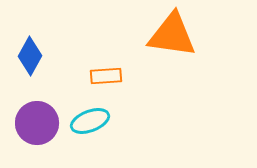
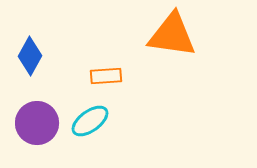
cyan ellipse: rotated 15 degrees counterclockwise
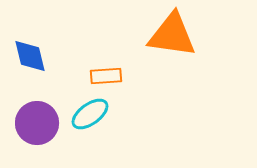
blue diamond: rotated 42 degrees counterclockwise
cyan ellipse: moved 7 px up
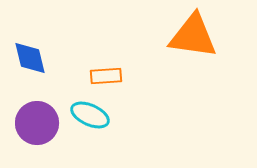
orange triangle: moved 21 px right, 1 px down
blue diamond: moved 2 px down
cyan ellipse: moved 1 px down; rotated 60 degrees clockwise
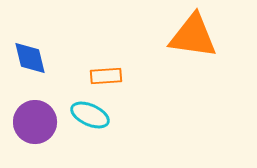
purple circle: moved 2 px left, 1 px up
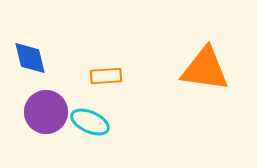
orange triangle: moved 12 px right, 33 px down
cyan ellipse: moved 7 px down
purple circle: moved 11 px right, 10 px up
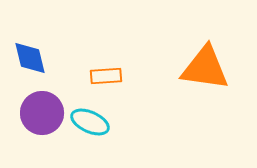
orange triangle: moved 1 px up
purple circle: moved 4 px left, 1 px down
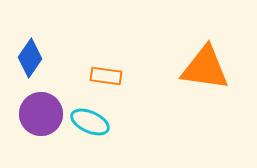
blue diamond: rotated 48 degrees clockwise
orange rectangle: rotated 12 degrees clockwise
purple circle: moved 1 px left, 1 px down
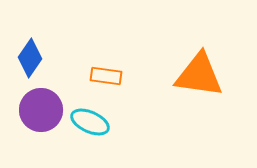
orange triangle: moved 6 px left, 7 px down
purple circle: moved 4 px up
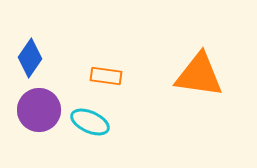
purple circle: moved 2 px left
